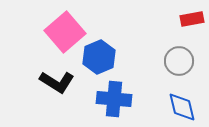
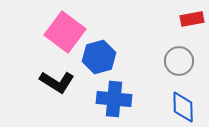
pink square: rotated 12 degrees counterclockwise
blue hexagon: rotated 8 degrees clockwise
blue diamond: moved 1 px right; rotated 12 degrees clockwise
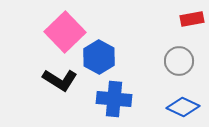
pink square: rotated 9 degrees clockwise
blue hexagon: rotated 16 degrees counterclockwise
black L-shape: moved 3 px right, 2 px up
blue diamond: rotated 64 degrees counterclockwise
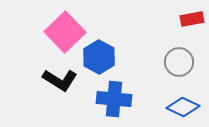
gray circle: moved 1 px down
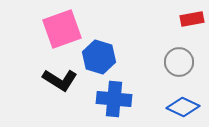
pink square: moved 3 px left, 3 px up; rotated 24 degrees clockwise
blue hexagon: rotated 12 degrees counterclockwise
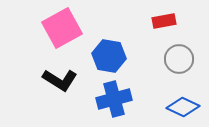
red rectangle: moved 28 px left, 2 px down
pink square: moved 1 px up; rotated 9 degrees counterclockwise
blue hexagon: moved 10 px right, 1 px up; rotated 8 degrees counterclockwise
gray circle: moved 3 px up
blue cross: rotated 20 degrees counterclockwise
